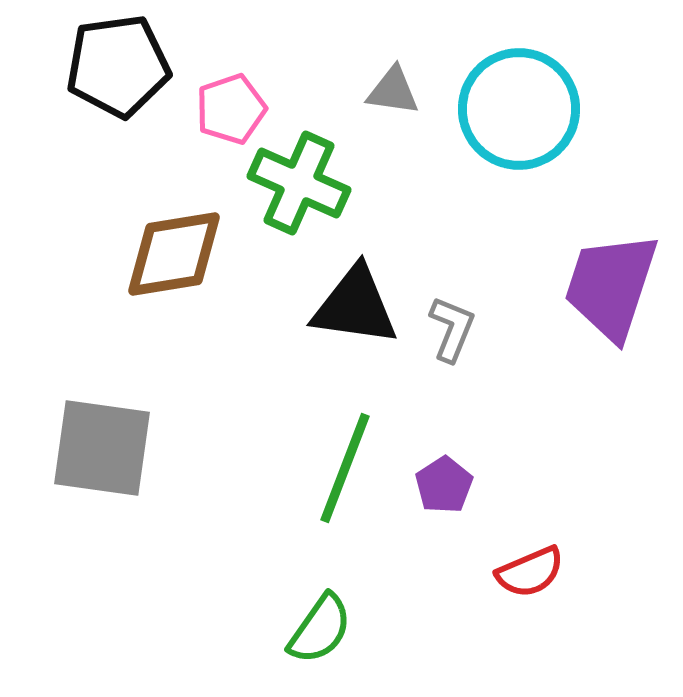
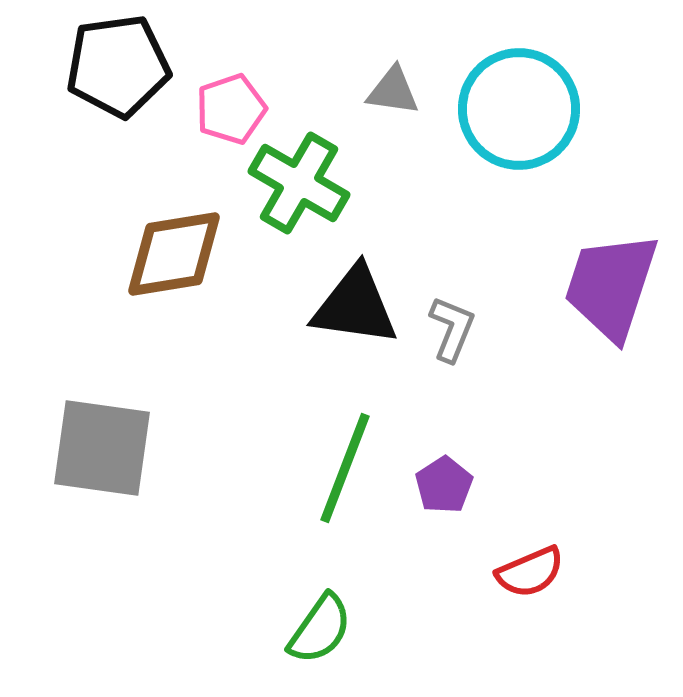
green cross: rotated 6 degrees clockwise
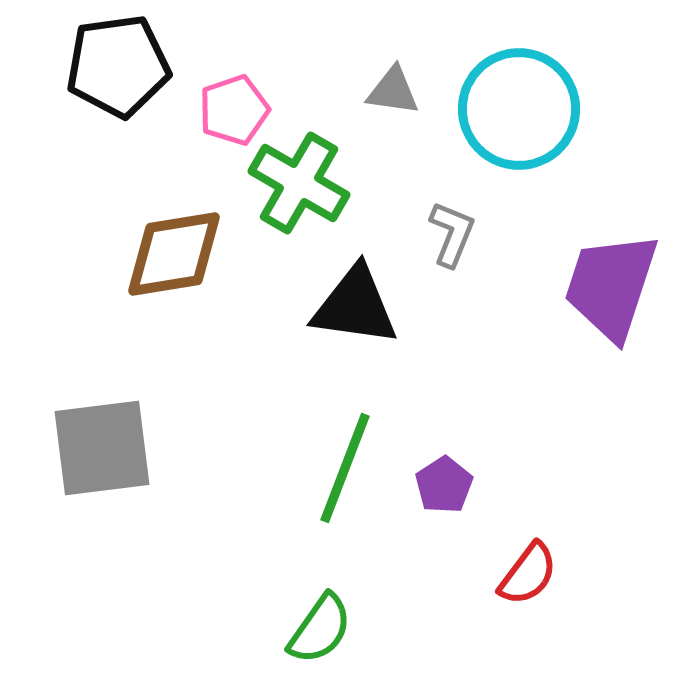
pink pentagon: moved 3 px right, 1 px down
gray L-shape: moved 95 px up
gray square: rotated 15 degrees counterclockwise
red semicircle: moved 2 px left, 2 px down; rotated 30 degrees counterclockwise
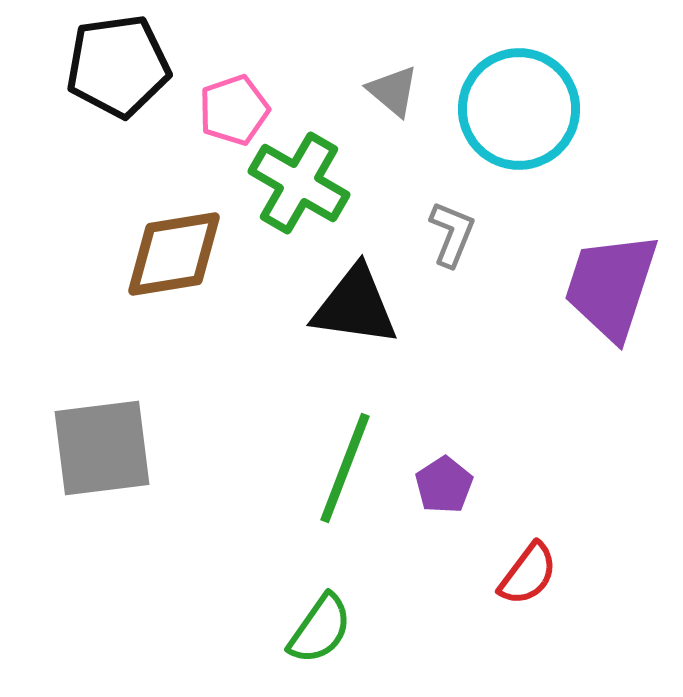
gray triangle: rotated 32 degrees clockwise
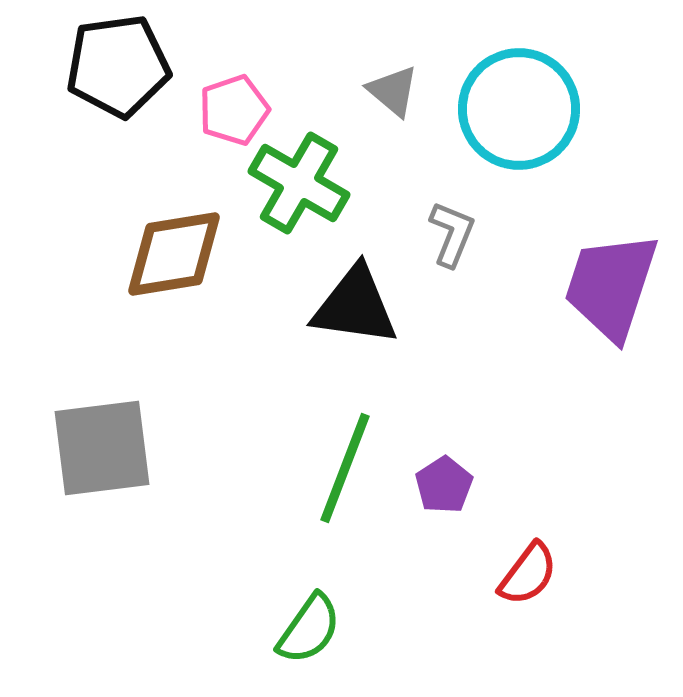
green semicircle: moved 11 px left
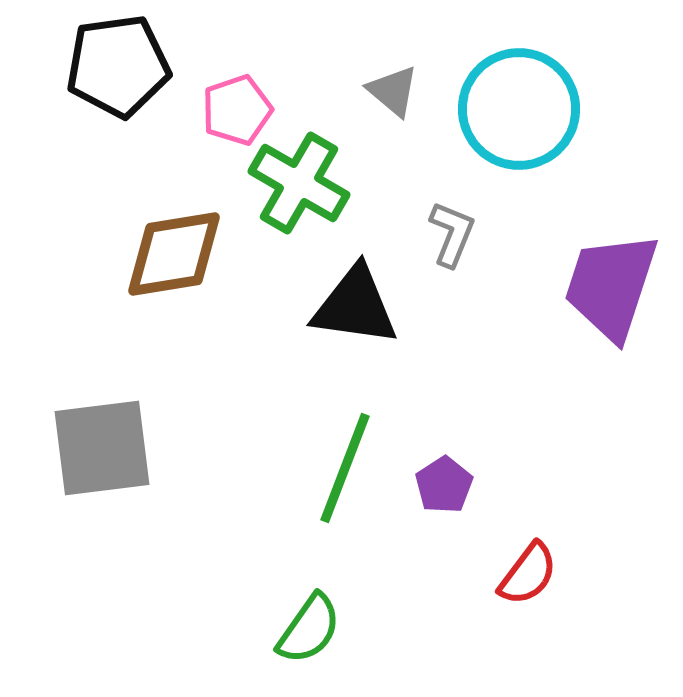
pink pentagon: moved 3 px right
